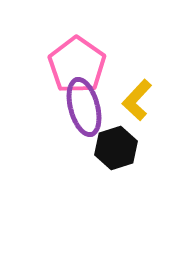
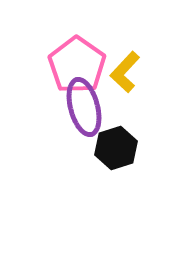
yellow L-shape: moved 12 px left, 28 px up
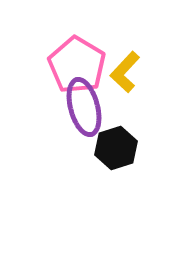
pink pentagon: rotated 4 degrees counterclockwise
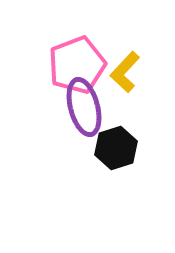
pink pentagon: rotated 20 degrees clockwise
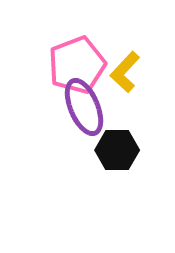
purple ellipse: rotated 8 degrees counterclockwise
black hexagon: moved 1 px right, 2 px down; rotated 18 degrees clockwise
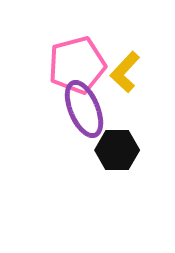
pink pentagon: rotated 6 degrees clockwise
purple ellipse: moved 2 px down
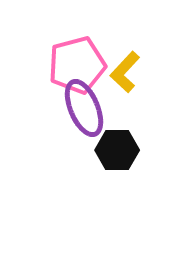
purple ellipse: moved 1 px up
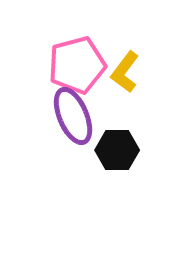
yellow L-shape: rotated 6 degrees counterclockwise
purple ellipse: moved 11 px left, 8 px down
